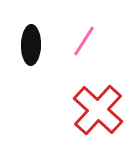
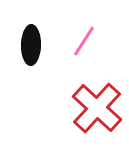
red cross: moved 1 px left, 2 px up
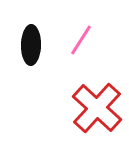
pink line: moved 3 px left, 1 px up
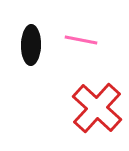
pink line: rotated 68 degrees clockwise
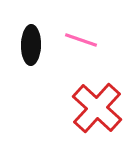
pink line: rotated 8 degrees clockwise
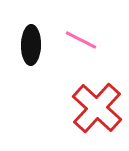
pink line: rotated 8 degrees clockwise
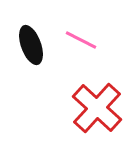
black ellipse: rotated 21 degrees counterclockwise
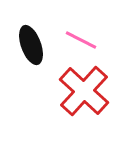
red cross: moved 13 px left, 17 px up
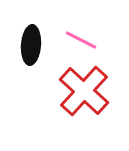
black ellipse: rotated 24 degrees clockwise
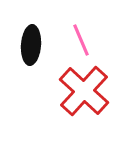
pink line: rotated 40 degrees clockwise
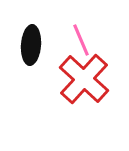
red cross: moved 12 px up
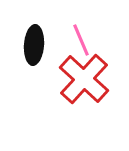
black ellipse: moved 3 px right
